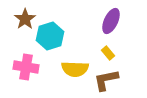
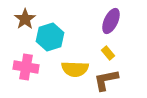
cyan hexagon: moved 1 px down
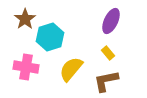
yellow semicircle: moved 4 px left; rotated 128 degrees clockwise
brown L-shape: moved 1 px down
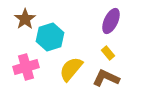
pink cross: rotated 25 degrees counterclockwise
brown L-shape: moved 3 px up; rotated 36 degrees clockwise
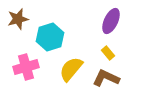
brown star: moved 7 px left; rotated 20 degrees clockwise
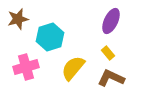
yellow semicircle: moved 2 px right, 1 px up
brown L-shape: moved 5 px right
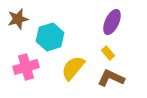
purple ellipse: moved 1 px right, 1 px down
